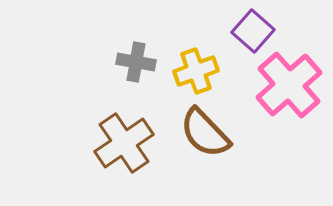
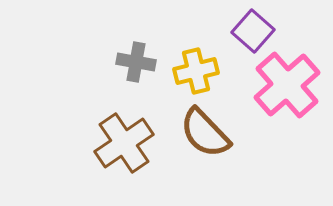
yellow cross: rotated 6 degrees clockwise
pink cross: moved 2 px left
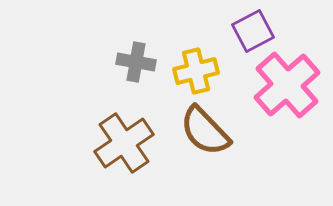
purple square: rotated 21 degrees clockwise
brown semicircle: moved 2 px up
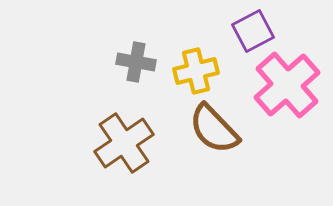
brown semicircle: moved 9 px right, 2 px up
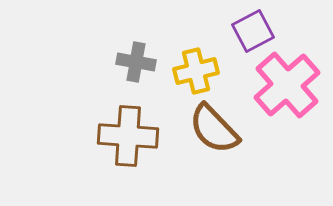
brown cross: moved 4 px right, 7 px up; rotated 38 degrees clockwise
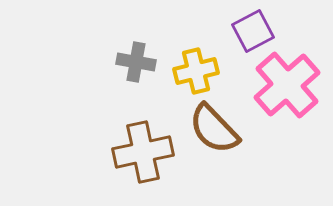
brown cross: moved 15 px right, 16 px down; rotated 16 degrees counterclockwise
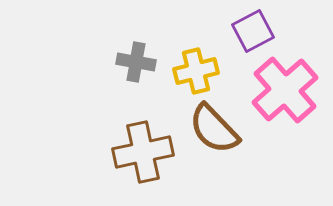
pink cross: moved 2 px left, 5 px down
